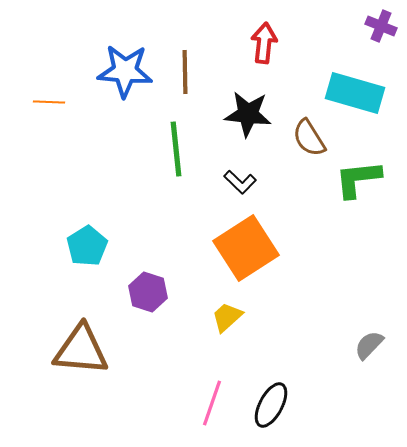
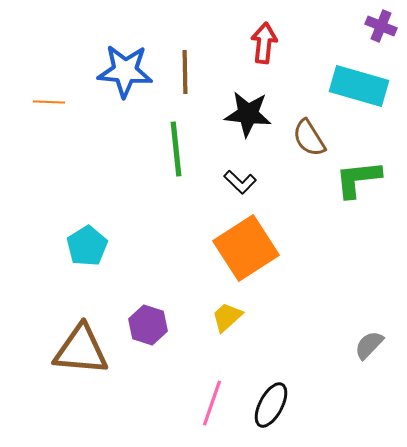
cyan rectangle: moved 4 px right, 7 px up
purple hexagon: moved 33 px down
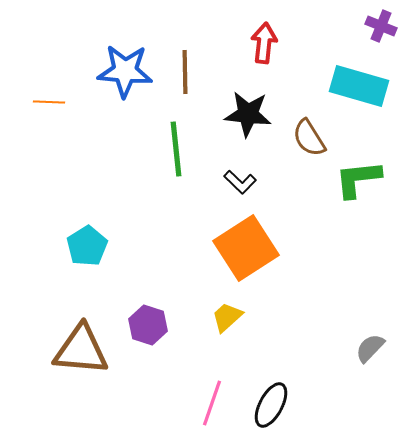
gray semicircle: moved 1 px right, 3 px down
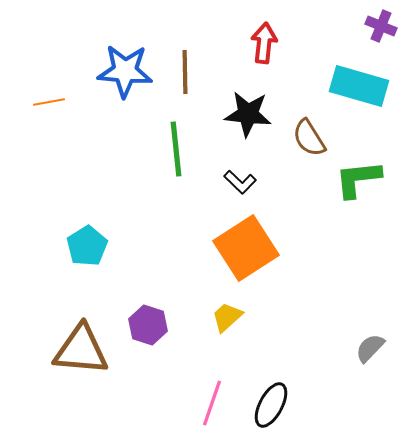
orange line: rotated 12 degrees counterclockwise
